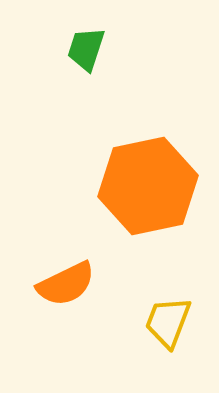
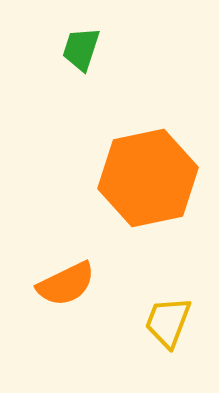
green trapezoid: moved 5 px left
orange hexagon: moved 8 px up
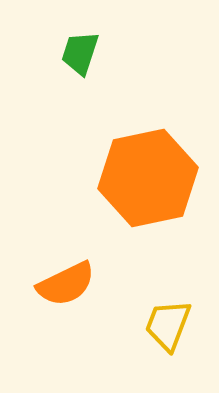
green trapezoid: moved 1 px left, 4 px down
yellow trapezoid: moved 3 px down
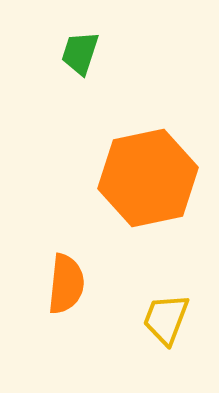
orange semicircle: rotated 58 degrees counterclockwise
yellow trapezoid: moved 2 px left, 6 px up
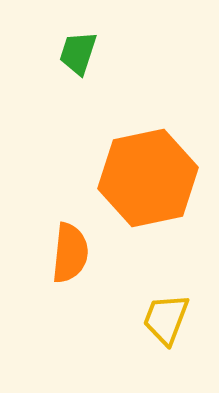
green trapezoid: moved 2 px left
orange semicircle: moved 4 px right, 31 px up
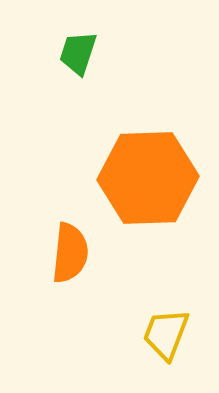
orange hexagon: rotated 10 degrees clockwise
yellow trapezoid: moved 15 px down
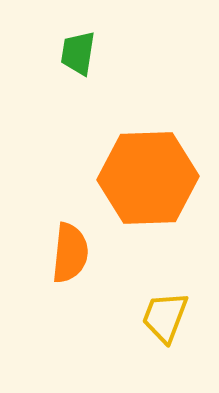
green trapezoid: rotated 9 degrees counterclockwise
yellow trapezoid: moved 1 px left, 17 px up
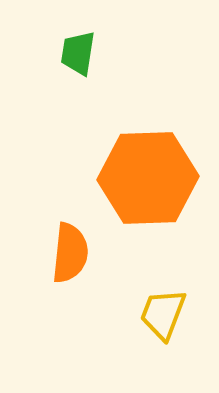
yellow trapezoid: moved 2 px left, 3 px up
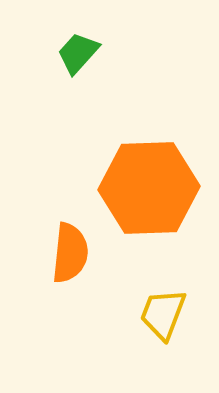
green trapezoid: rotated 33 degrees clockwise
orange hexagon: moved 1 px right, 10 px down
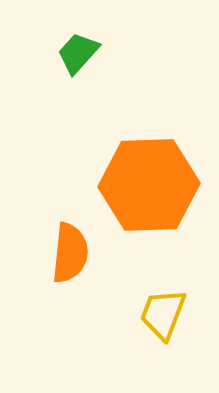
orange hexagon: moved 3 px up
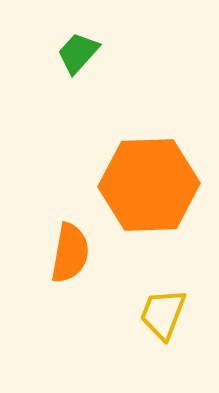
orange semicircle: rotated 4 degrees clockwise
